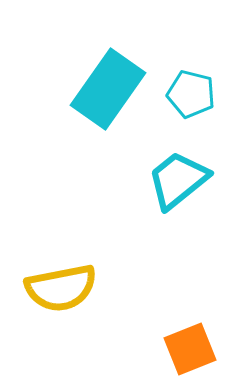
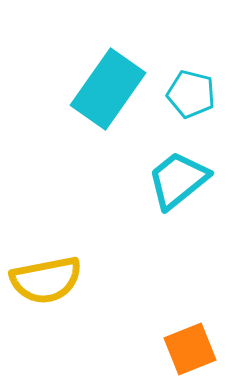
yellow semicircle: moved 15 px left, 8 px up
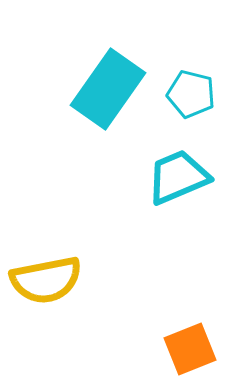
cyan trapezoid: moved 3 px up; rotated 16 degrees clockwise
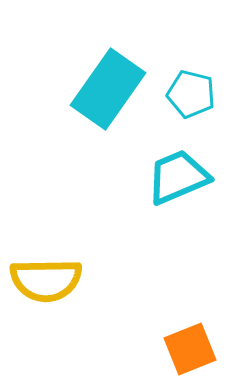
yellow semicircle: rotated 10 degrees clockwise
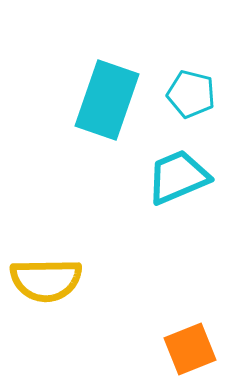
cyan rectangle: moved 1 px left, 11 px down; rotated 16 degrees counterclockwise
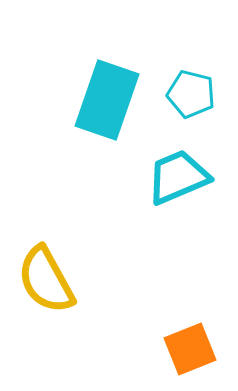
yellow semicircle: rotated 62 degrees clockwise
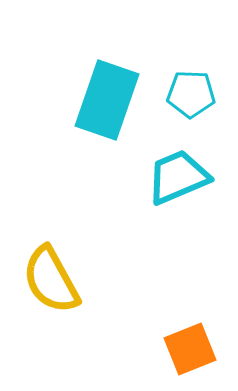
cyan pentagon: rotated 12 degrees counterclockwise
yellow semicircle: moved 5 px right
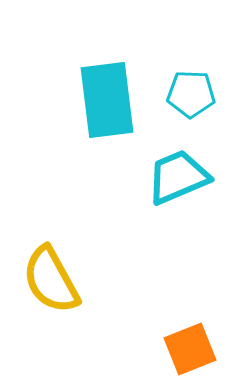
cyan rectangle: rotated 26 degrees counterclockwise
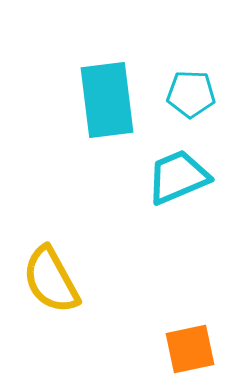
orange square: rotated 10 degrees clockwise
